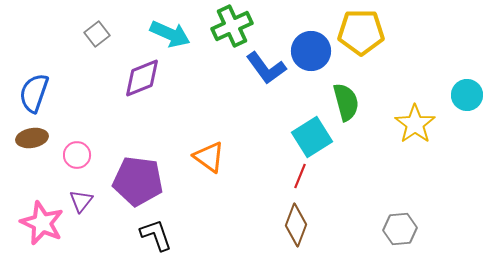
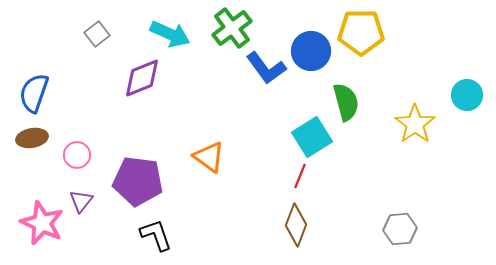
green cross: moved 2 px down; rotated 12 degrees counterclockwise
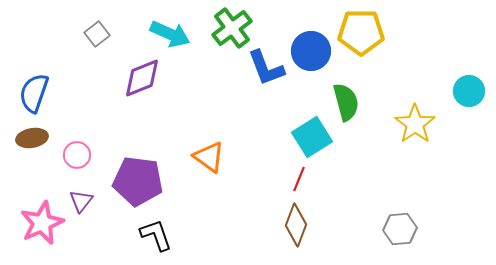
blue L-shape: rotated 15 degrees clockwise
cyan circle: moved 2 px right, 4 px up
red line: moved 1 px left, 3 px down
pink star: rotated 24 degrees clockwise
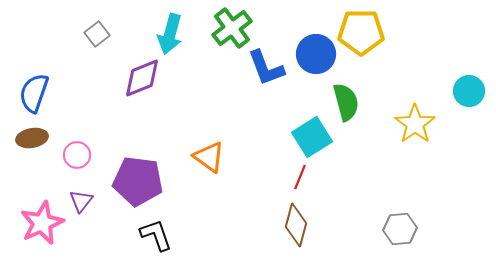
cyan arrow: rotated 81 degrees clockwise
blue circle: moved 5 px right, 3 px down
red line: moved 1 px right, 2 px up
brown diamond: rotated 6 degrees counterclockwise
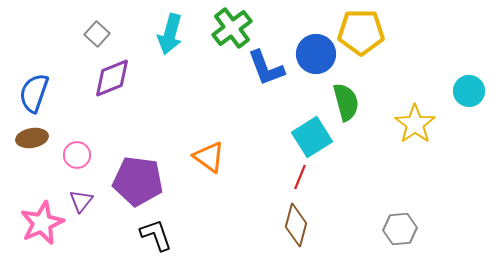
gray square: rotated 10 degrees counterclockwise
purple diamond: moved 30 px left
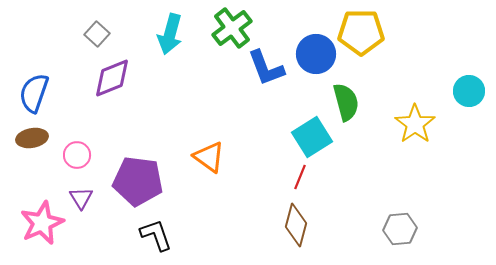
purple triangle: moved 3 px up; rotated 10 degrees counterclockwise
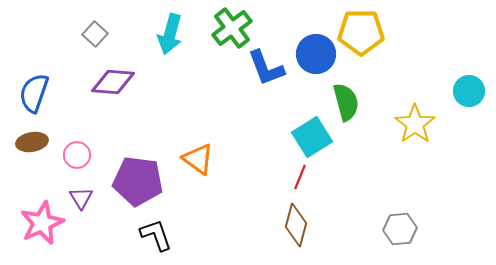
gray square: moved 2 px left
purple diamond: moved 1 px right, 4 px down; rotated 27 degrees clockwise
brown ellipse: moved 4 px down
orange triangle: moved 11 px left, 2 px down
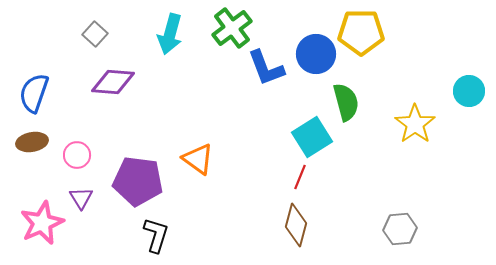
black L-shape: rotated 36 degrees clockwise
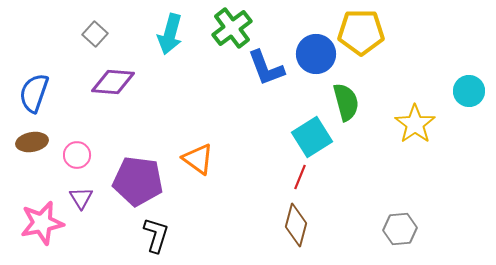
pink star: rotated 12 degrees clockwise
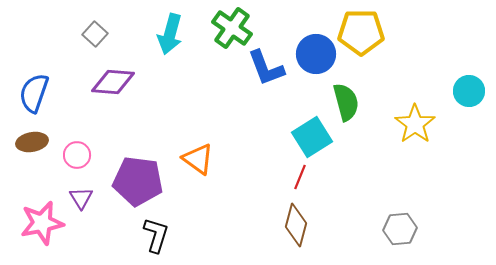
green cross: rotated 18 degrees counterclockwise
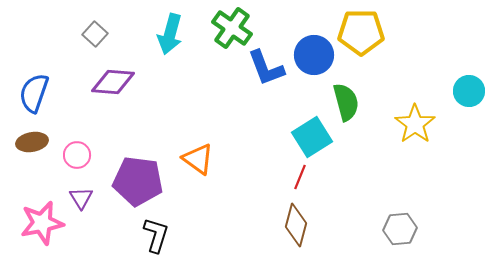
blue circle: moved 2 px left, 1 px down
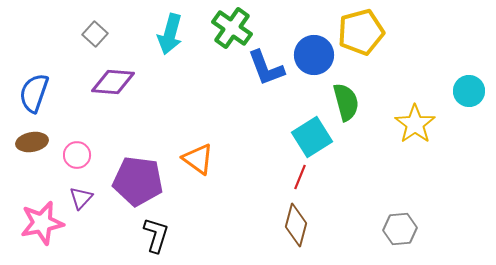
yellow pentagon: rotated 15 degrees counterclockwise
purple triangle: rotated 15 degrees clockwise
